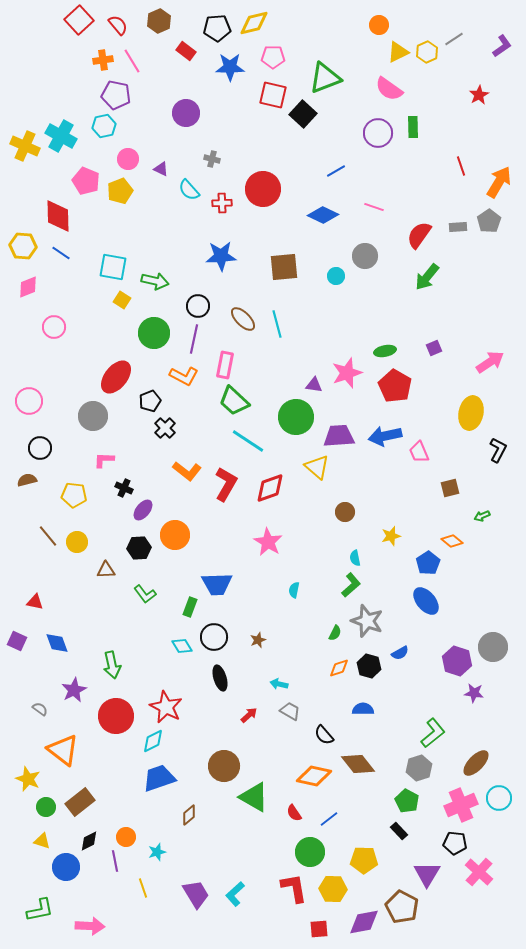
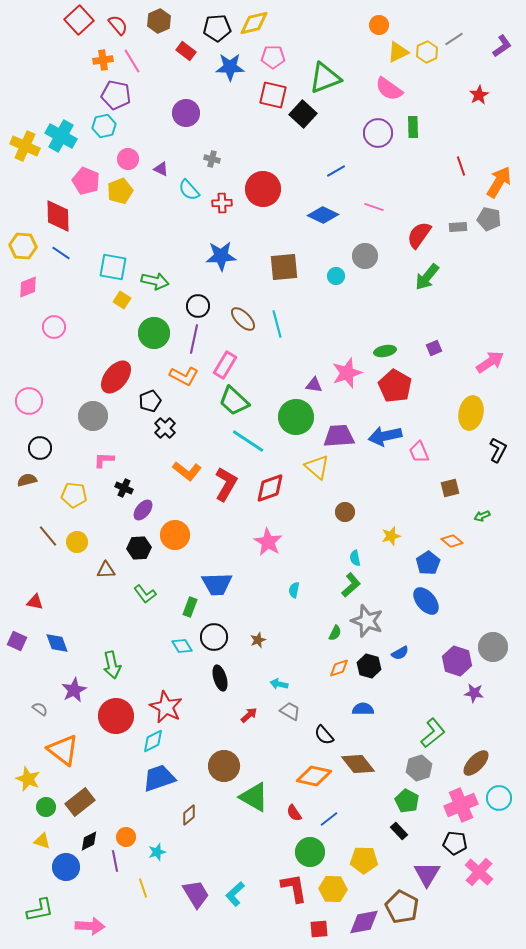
gray pentagon at (489, 221): moved 2 px up; rotated 25 degrees counterclockwise
pink rectangle at (225, 365): rotated 20 degrees clockwise
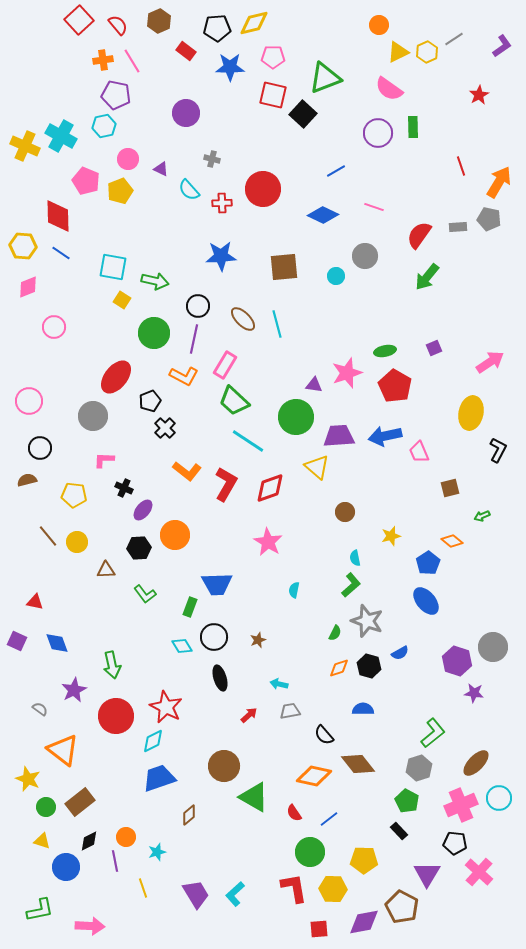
gray trapezoid at (290, 711): rotated 40 degrees counterclockwise
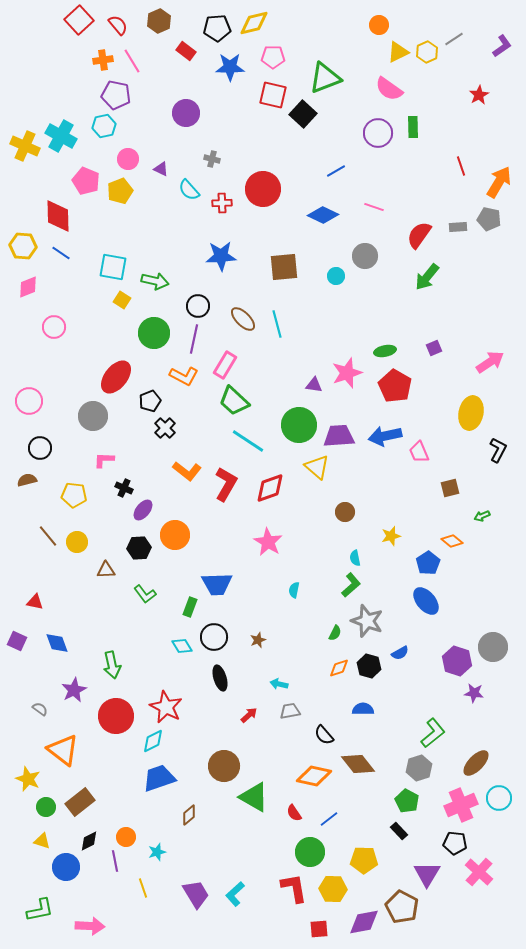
green circle at (296, 417): moved 3 px right, 8 px down
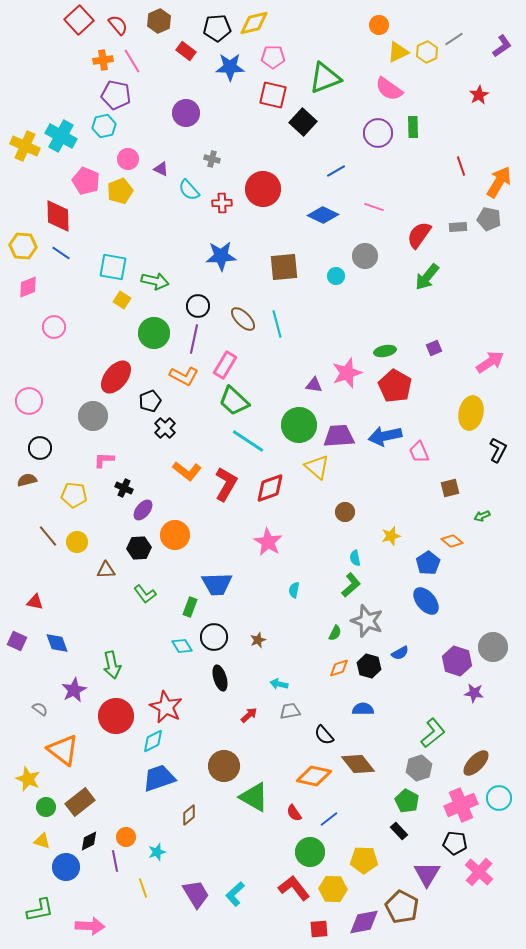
black square at (303, 114): moved 8 px down
red L-shape at (294, 888): rotated 28 degrees counterclockwise
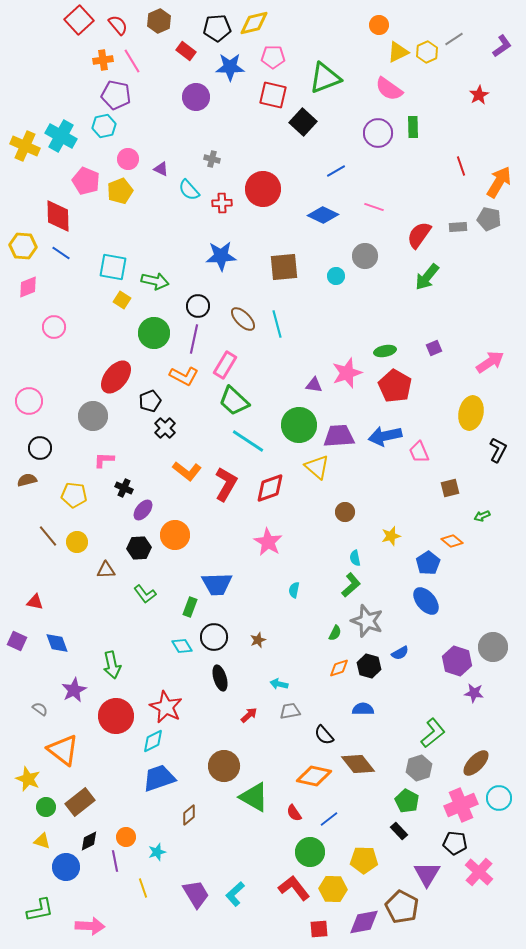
purple circle at (186, 113): moved 10 px right, 16 px up
